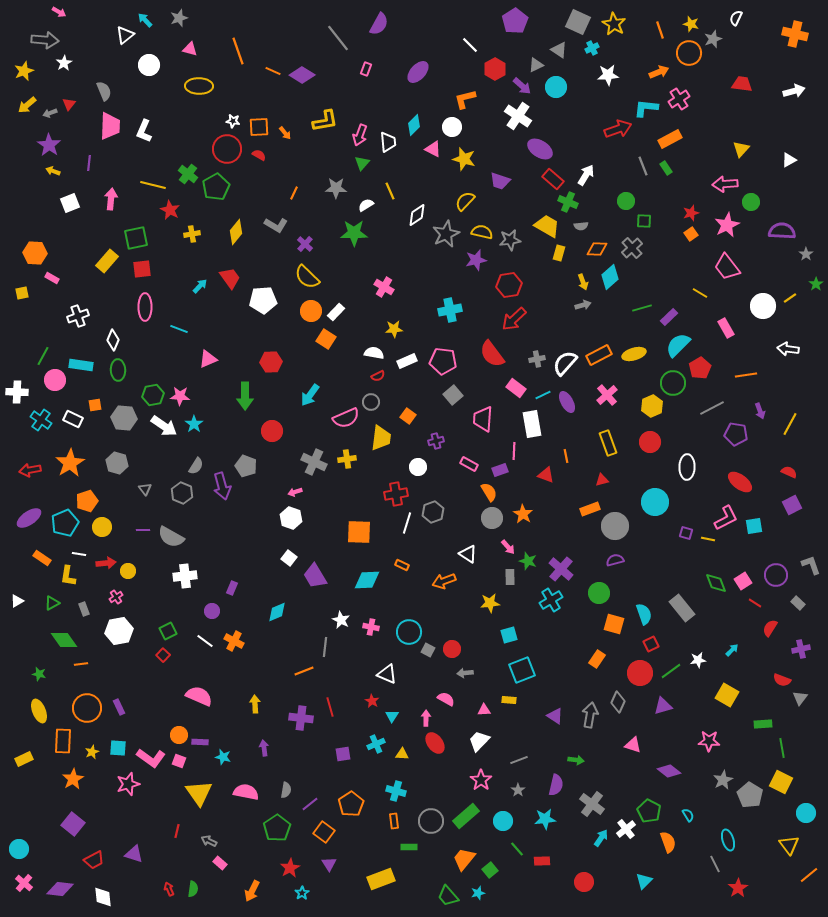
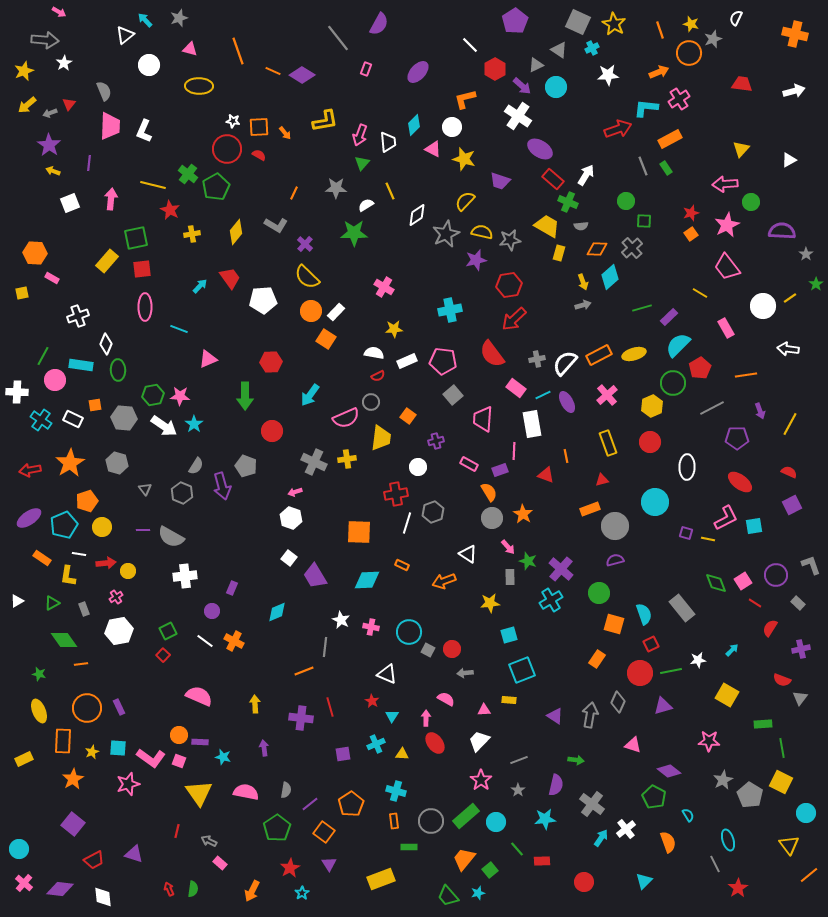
white diamond at (113, 340): moved 7 px left, 4 px down
purple pentagon at (736, 434): moved 1 px right, 4 px down; rotated 10 degrees counterclockwise
cyan pentagon at (65, 523): moved 1 px left, 2 px down
green line at (671, 671): rotated 25 degrees clockwise
green pentagon at (649, 811): moved 5 px right, 14 px up
cyan circle at (503, 821): moved 7 px left, 1 px down
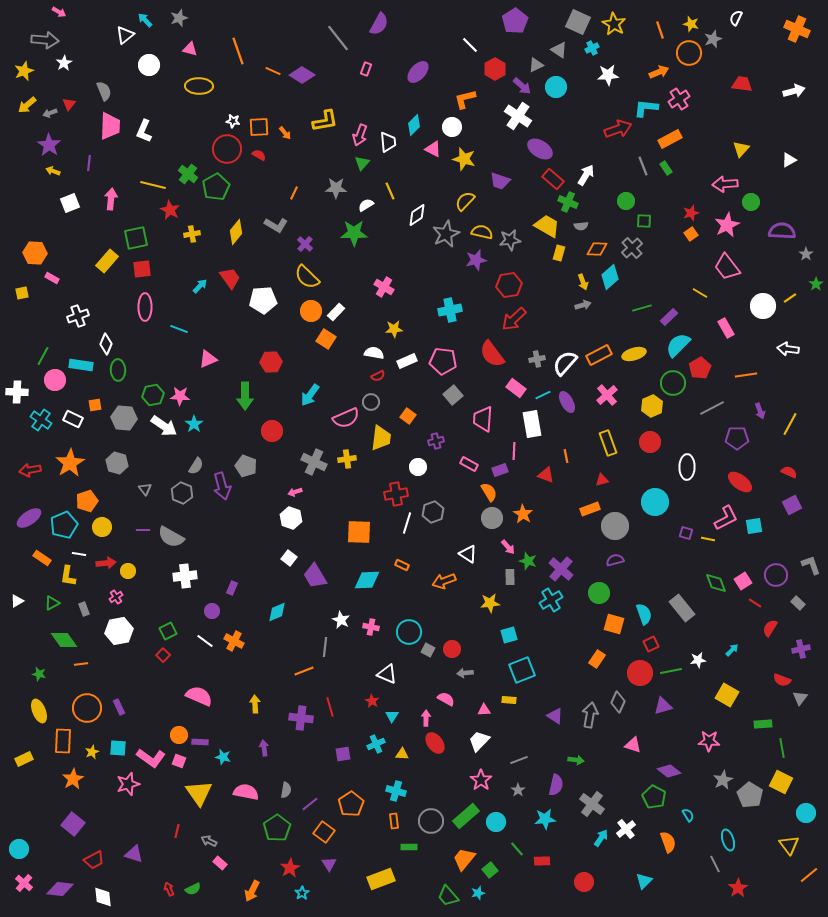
orange cross at (795, 34): moved 2 px right, 5 px up; rotated 10 degrees clockwise
green semicircle at (193, 889): rotated 56 degrees clockwise
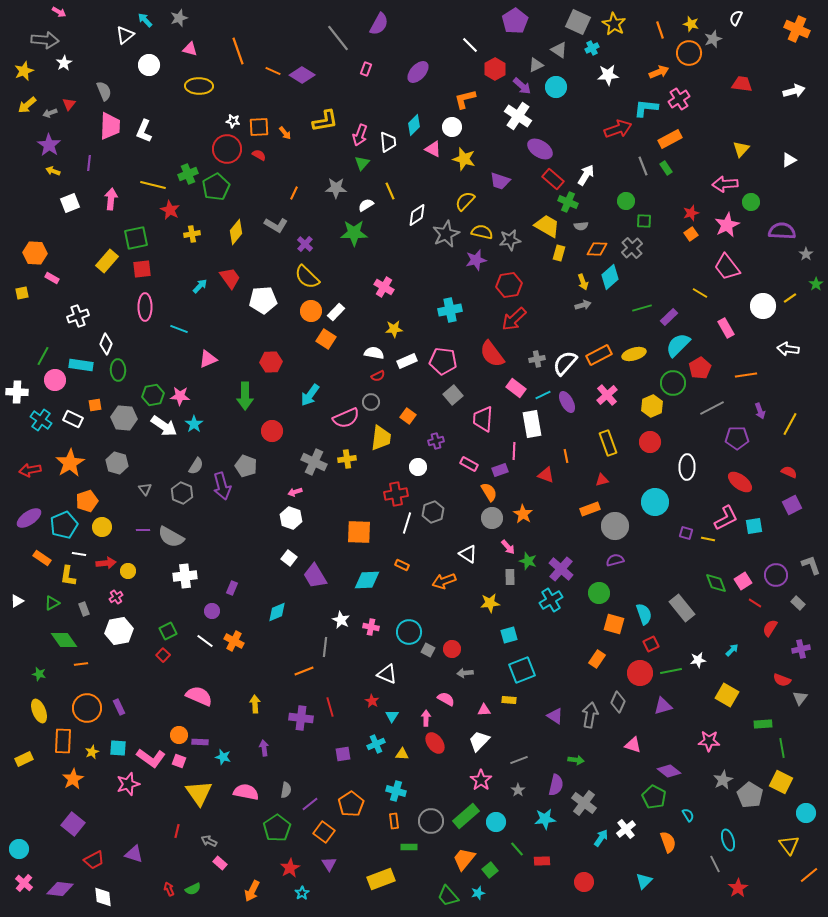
green cross at (188, 174): rotated 30 degrees clockwise
gray cross at (592, 804): moved 8 px left, 1 px up
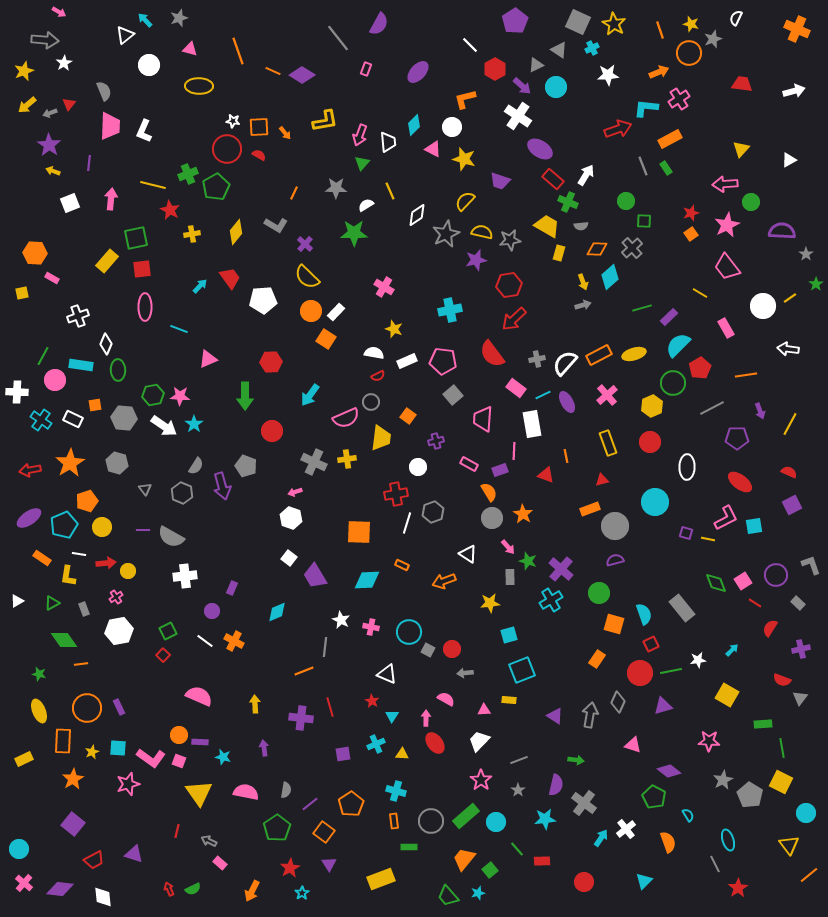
yellow star at (394, 329): rotated 24 degrees clockwise
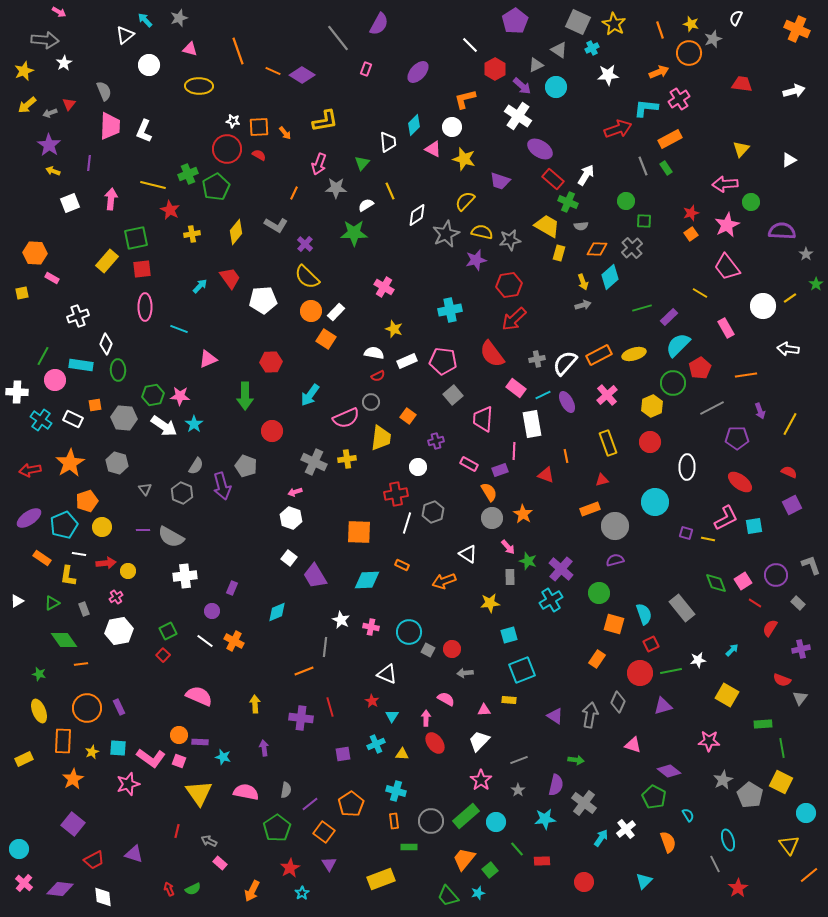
pink arrow at (360, 135): moved 41 px left, 29 px down
